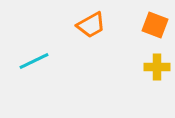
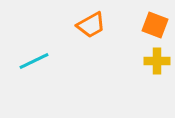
yellow cross: moved 6 px up
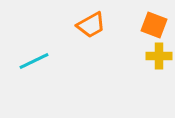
orange square: moved 1 px left
yellow cross: moved 2 px right, 5 px up
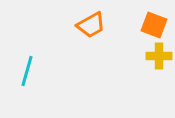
cyan line: moved 7 px left, 10 px down; rotated 48 degrees counterclockwise
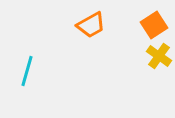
orange square: rotated 36 degrees clockwise
yellow cross: rotated 35 degrees clockwise
